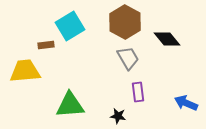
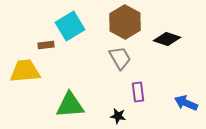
black diamond: rotated 32 degrees counterclockwise
gray trapezoid: moved 8 px left
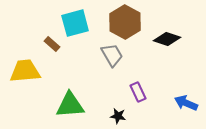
cyan square: moved 5 px right, 3 px up; rotated 16 degrees clockwise
brown rectangle: moved 6 px right, 1 px up; rotated 49 degrees clockwise
gray trapezoid: moved 8 px left, 3 px up
purple rectangle: rotated 18 degrees counterclockwise
